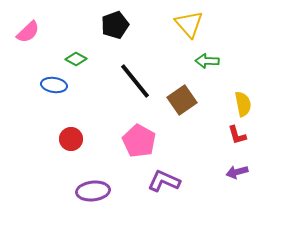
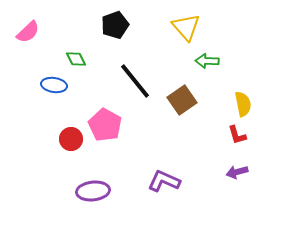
yellow triangle: moved 3 px left, 3 px down
green diamond: rotated 35 degrees clockwise
pink pentagon: moved 34 px left, 16 px up
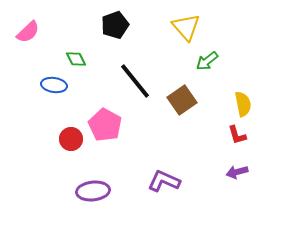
green arrow: rotated 40 degrees counterclockwise
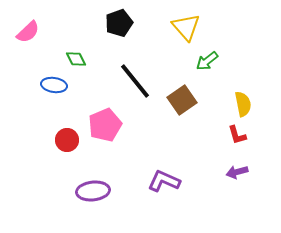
black pentagon: moved 4 px right, 2 px up
pink pentagon: rotated 20 degrees clockwise
red circle: moved 4 px left, 1 px down
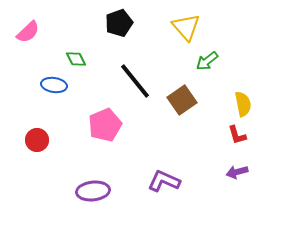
red circle: moved 30 px left
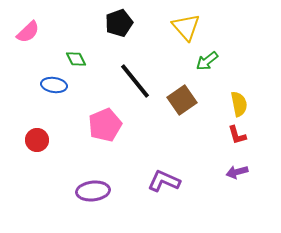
yellow semicircle: moved 4 px left
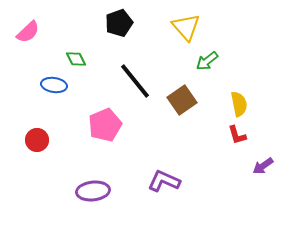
purple arrow: moved 26 px right, 6 px up; rotated 20 degrees counterclockwise
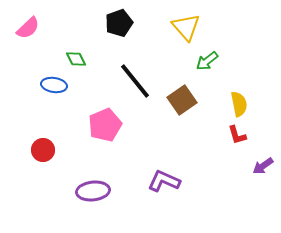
pink semicircle: moved 4 px up
red circle: moved 6 px right, 10 px down
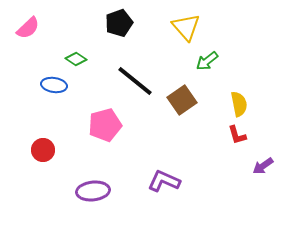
green diamond: rotated 30 degrees counterclockwise
black line: rotated 12 degrees counterclockwise
pink pentagon: rotated 8 degrees clockwise
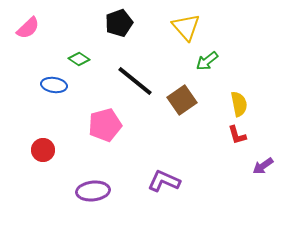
green diamond: moved 3 px right
